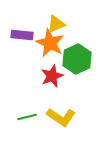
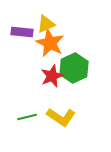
yellow triangle: moved 10 px left
purple rectangle: moved 3 px up
green hexagon: moved 3 px left, 9 px down
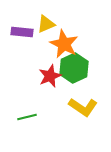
orange star: moved 14 px right, 1 px down
red star: moved 2 px left
yellow L-shape: moved 22 px right, 10 px up
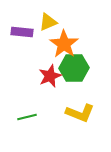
yellow triangle: moved 2 px right, 2 px up
orange star: rotated 8 degrees clockwise
green hexagon: rotated 24 degrees clockwise
yellow L-shape: moved 3 px left, 6 px down; rotated 12 degrees counterclockwise
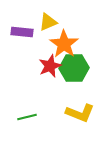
red star: moved 10 px up
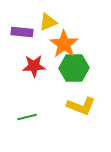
red star: moved 16 px left; rotated 20 degrees clockwise
yellow L-shape: moved 1 px right, 7 px up
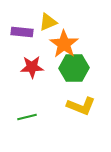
red star: moved 2 px left, 1 px down
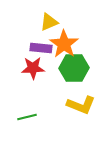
yellow triangle: moved 1 px right
purple rectangle: moved 19 px right, 16 px down
red star: moved 1 px right, 1 px down
yellow L-shape: moved 1 px up
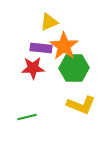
orange star: moved 2 px down
